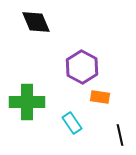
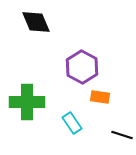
black line: moved 2 px right; rotated 60 degrees counterclockwise
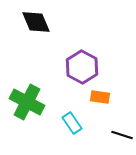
green cross: rotated 28 degrees clockwise
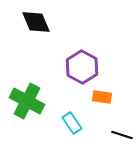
orange rectangle: moved 2 px right
green cross: moved 1 px up
